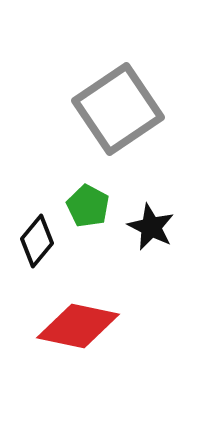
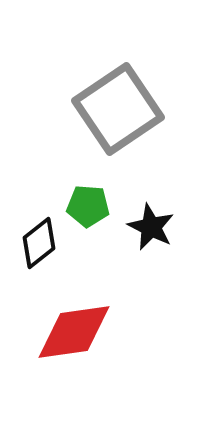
green pentagon: rotated 24 degrees counterclockwise
black diamond: moved 2 px right, 2 px down; rotated 12 degrees clockwise
red diamond: moved 4 px left, 6 px down; rotated 20 degrees counterclockwise
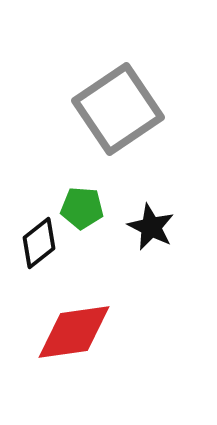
green pentagon: moved 6 px left, 2 px down
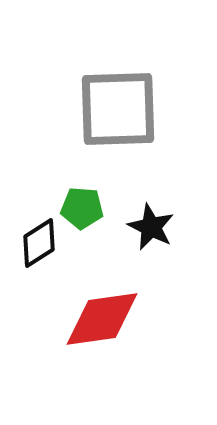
gray square: rotated 32 degrees clockwise
black diamond: rotated 6 degrees clockwise
red diamond: moved 28 px right, 13 px up
